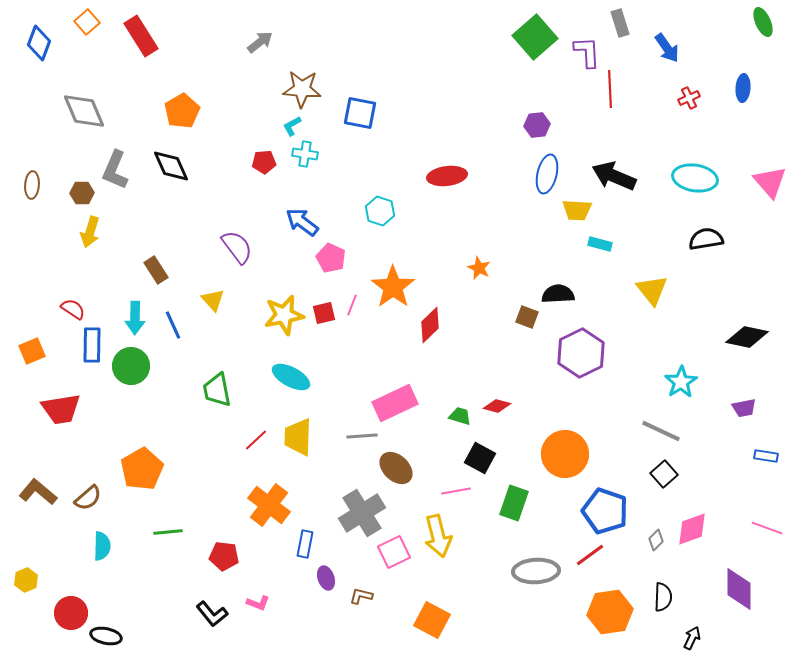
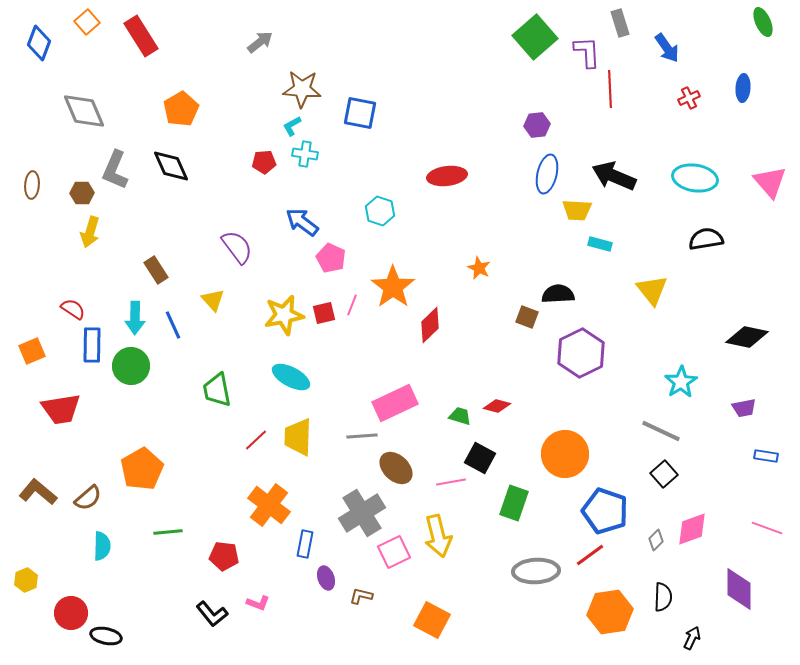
orange pentagon at (182, 111): moved 1 px left, 2 px up
pink line at (456, 491): moved 5 px left, 9 px up
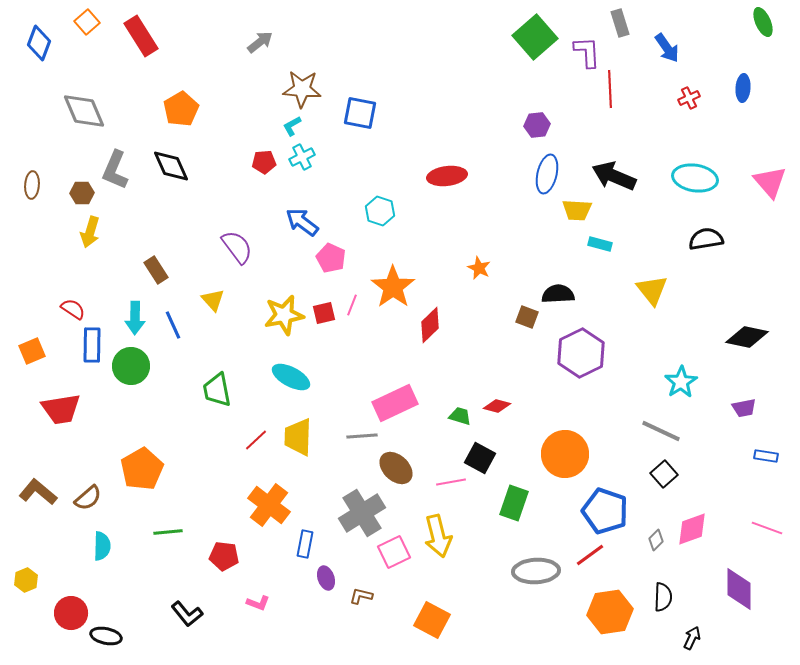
cyan cross at (305, 154): moved 3 px left, 3 px down; rotated 35 degrees counterclockwise
black L-shape at (212, 614): moved 25 px left
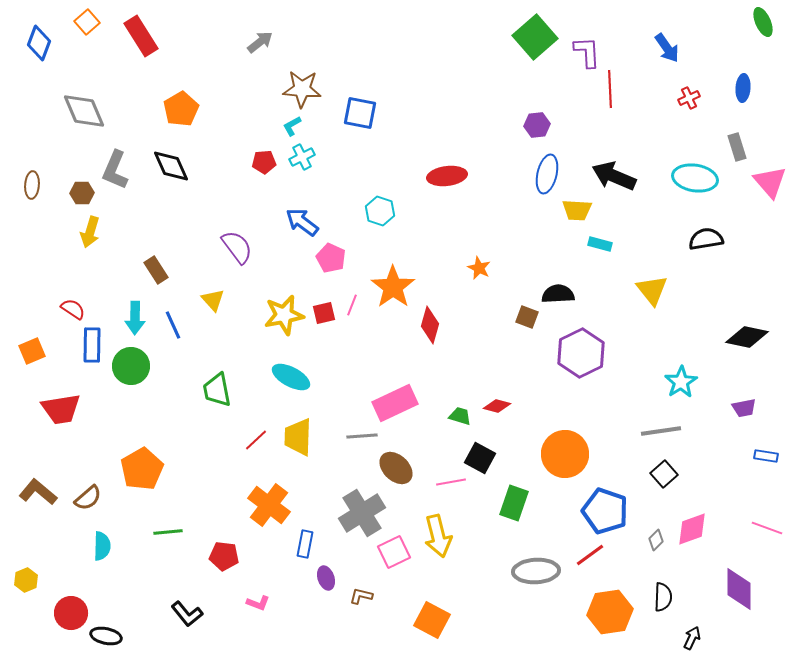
gray rectangle at (620, 23): moved 117 px right, 124 px down
red diamond at (430, 325): rotated 30 degrees counterclockwise
gray line at (661, 431): rotated 33 degrees counterclockwise
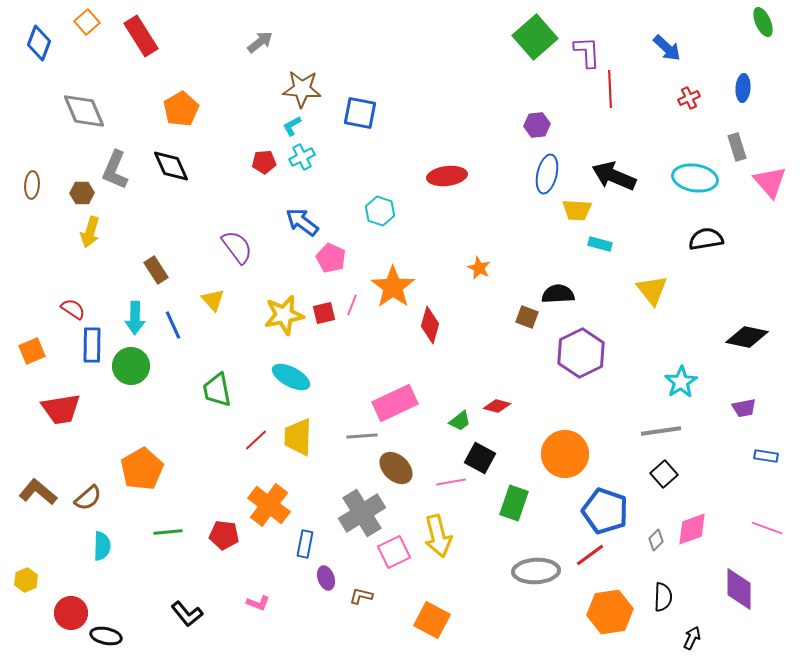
blue arrow at (667, 48): rotated 12 degrees counterclockwise
green trapezoid at (460, 416): moved 5 px down; rotated 125 degrees clockwise
red pentagon at (224, 556): moved 21 px up
